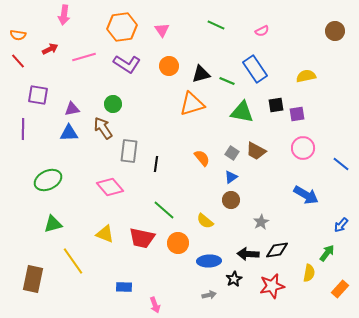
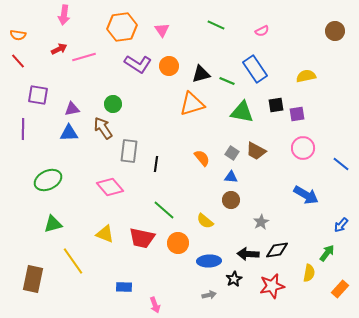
red arrow at (50, 49): moved 9 px right
purple L-shape at (127, 64): moved 11 px right
blue triangle at (231, 177): rotated 40 degrees clockwise
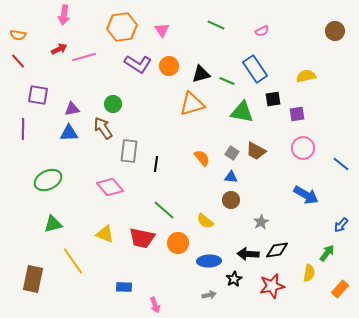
black square at (276, 105): moved 3 px left, 6 px up
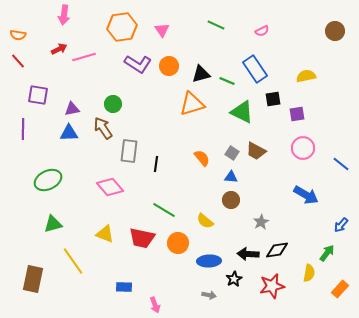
green triangle at (242, 112): rotated 15 degrees clockwise
green line at (164, 210): rotated 10 degrees counterclockwise
gray arrow at (209, 295): rotated 24 degrees clockwise
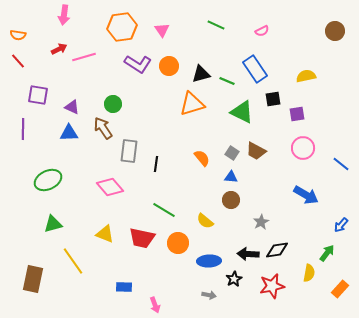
purple triangle at (72, 109): moved 2 px up; rotated 35 degrees clockwise
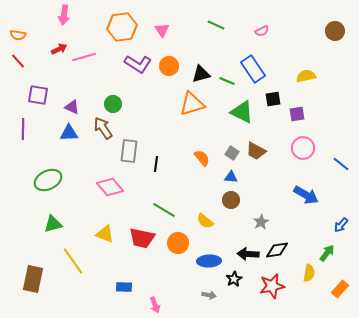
blue rectangle at (255, 69): moved 2 px left
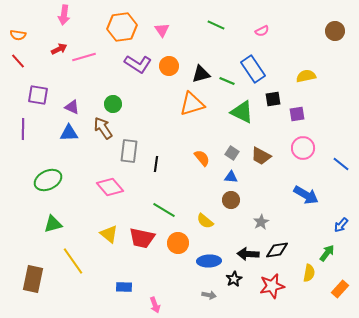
brown trapezoid at (256, 151): moved 5 px right, 5 px down
yellow triangle at (105, 234): moved 4 px right; rotated 18 degrees clockwise
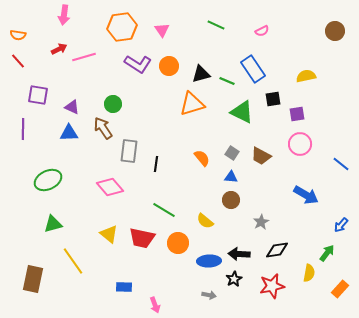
pink circle at (303, 148): moved 3 px left, 4 px up
black arrow at (248, 254): moved 9 px left
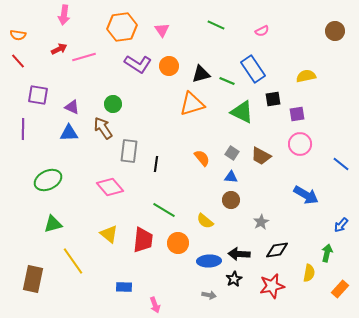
red trapezoid at (142, 238): moved 1 px right, 2 px down; rotated 96 degrees counterclockwise
green arrow at (327, 253): rotated 24 degrees counterclockwise
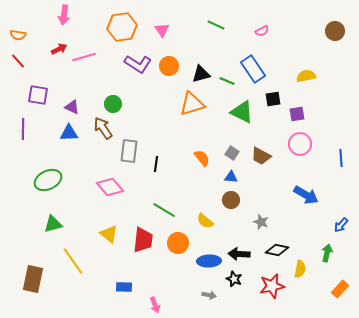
blue line at (341, 164): moved 6 px up; rotated 48 degrees clockwise
gray star at (261, 222): rotated 21 degrees counterclockwise
black diamond at (277, 250): rotated 20 degrees clockwise
yellow semicircle at (309, 273): moved 9 px left, 4 px up
black star at (234, 279): rotated 21 degrees counterclockwise
